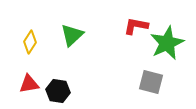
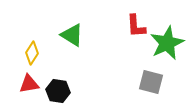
red L-shape: rotated 105 degrees counterclockwise
green triangle: rotated 45 degrees counterclockwise
yellow diamond: moved 2 px right, 11 px down
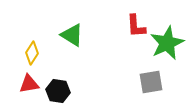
gray square: rotated 25 degrees counterclockwise
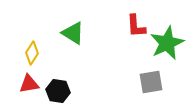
green triangle: moved 1 px right, 2 px up
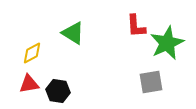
yellow diamond: rotated 30 degrees clockwise
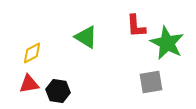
green triangle: moved 13 px right, 4 px down
green star: rotated 20 degrees counterclockwise
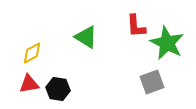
gray square: moved 1 px right; rotated 10 degrees counterclockwise
black hexagon: moved 2 px up
